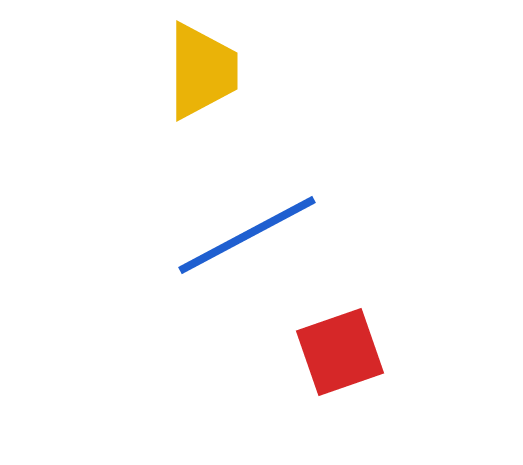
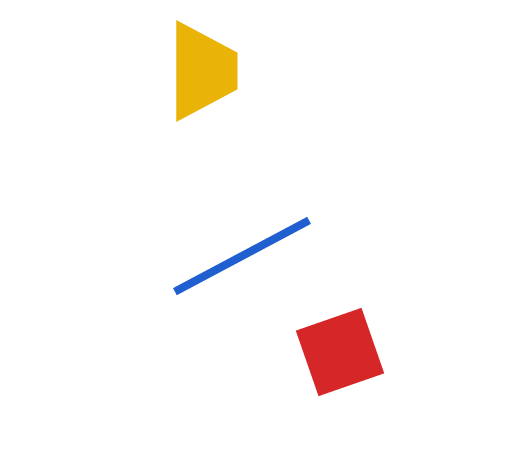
blue line: moved 5 px left, 21 px down
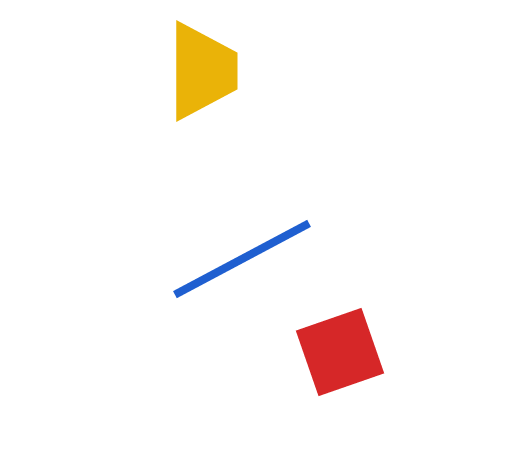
blue line: moved 3 px down
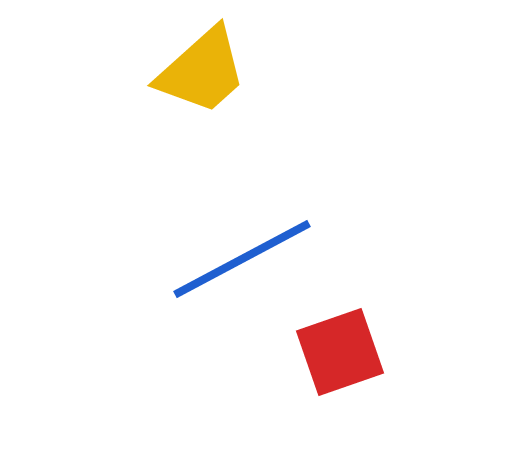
yellow trapezoid: rotated 48 degrees clockwise
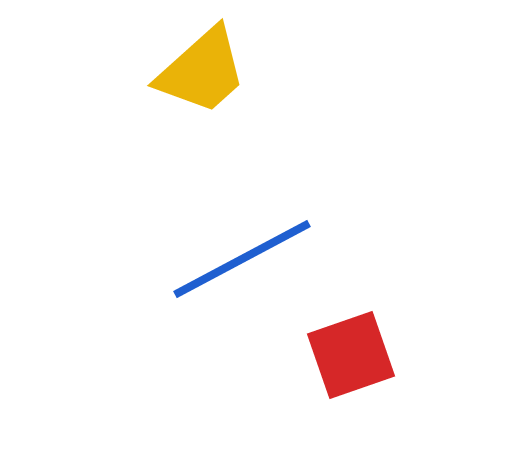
red square: moved 11 px right, 3 px down
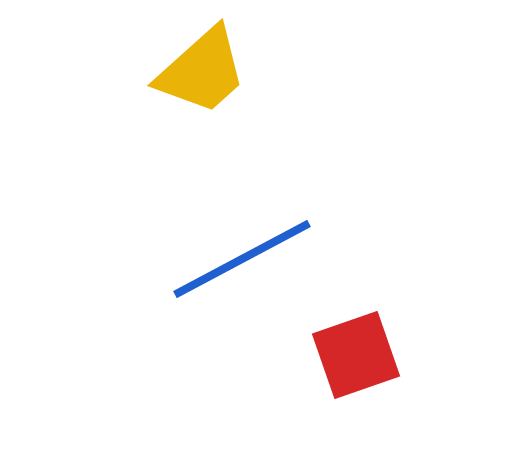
red square: moved 5 px right
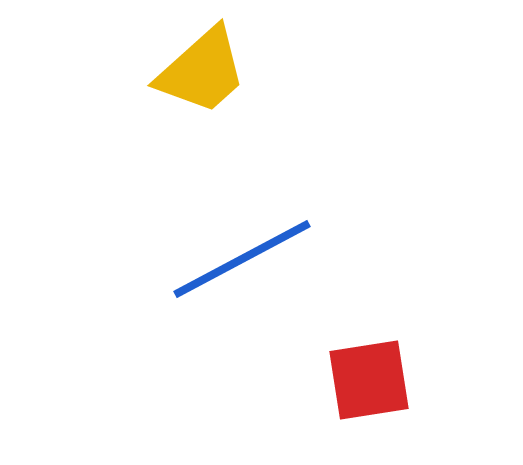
red square: moved 13 px right, 25 px down; rotated 10 degrees clockwise
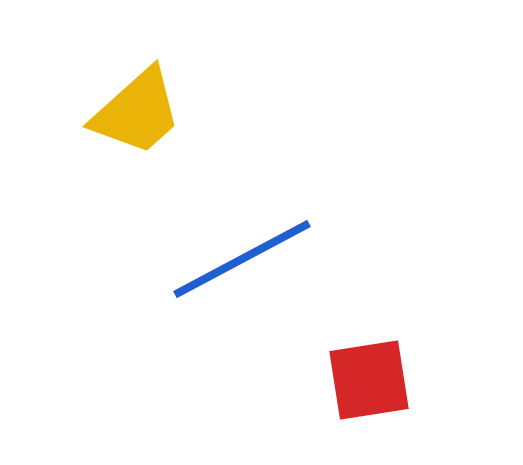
yellow trapezoid: moved 65 px left, 41 px down
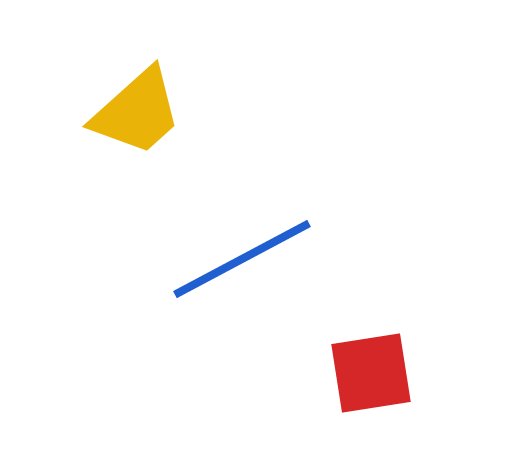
red square: moved 2 px right, 7 px up
